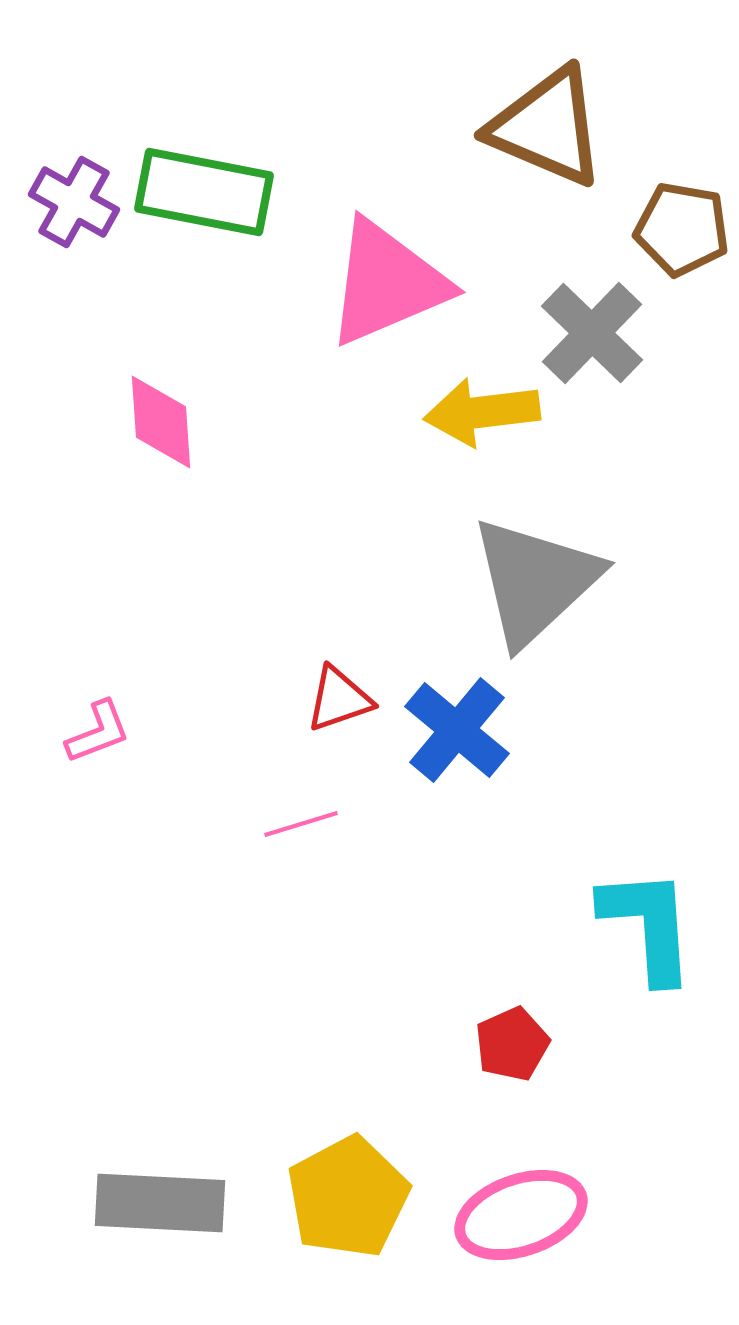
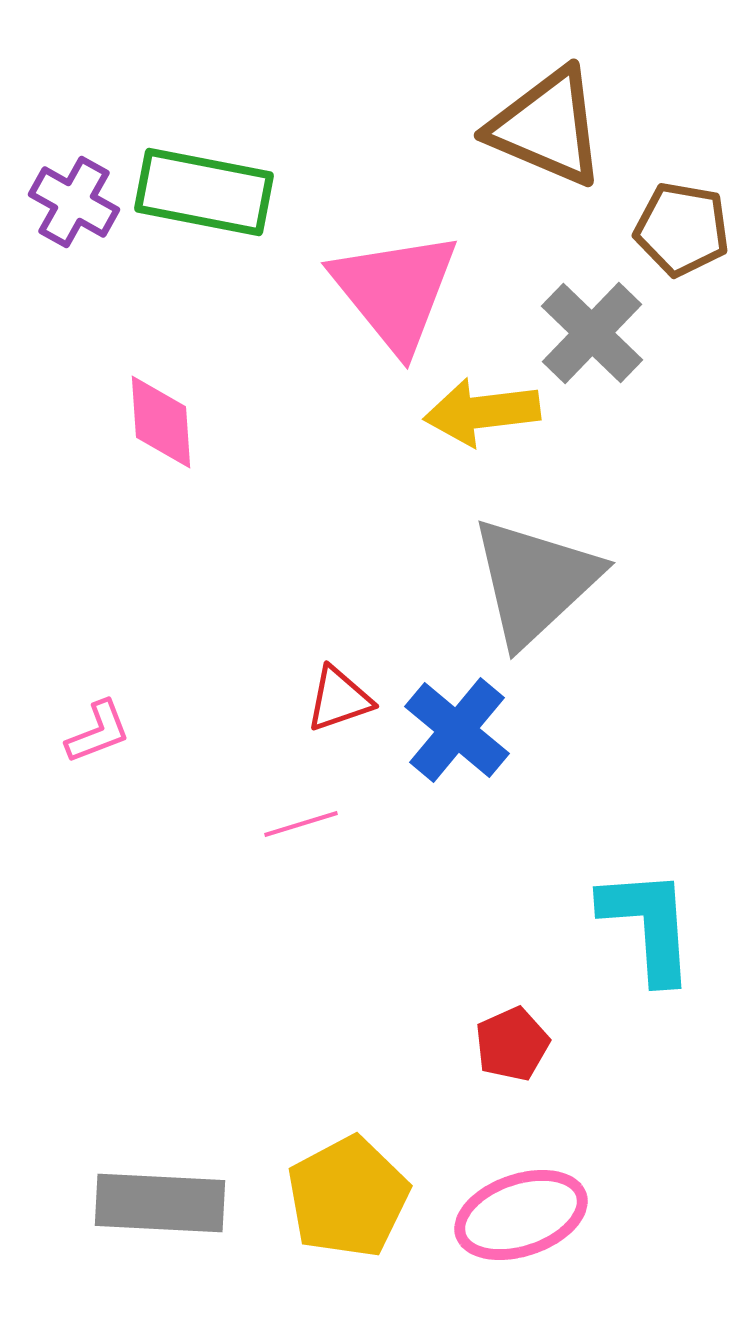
pink triangle: moved 8 px right, 8 px down; rotated 46 degrees counterclockwise
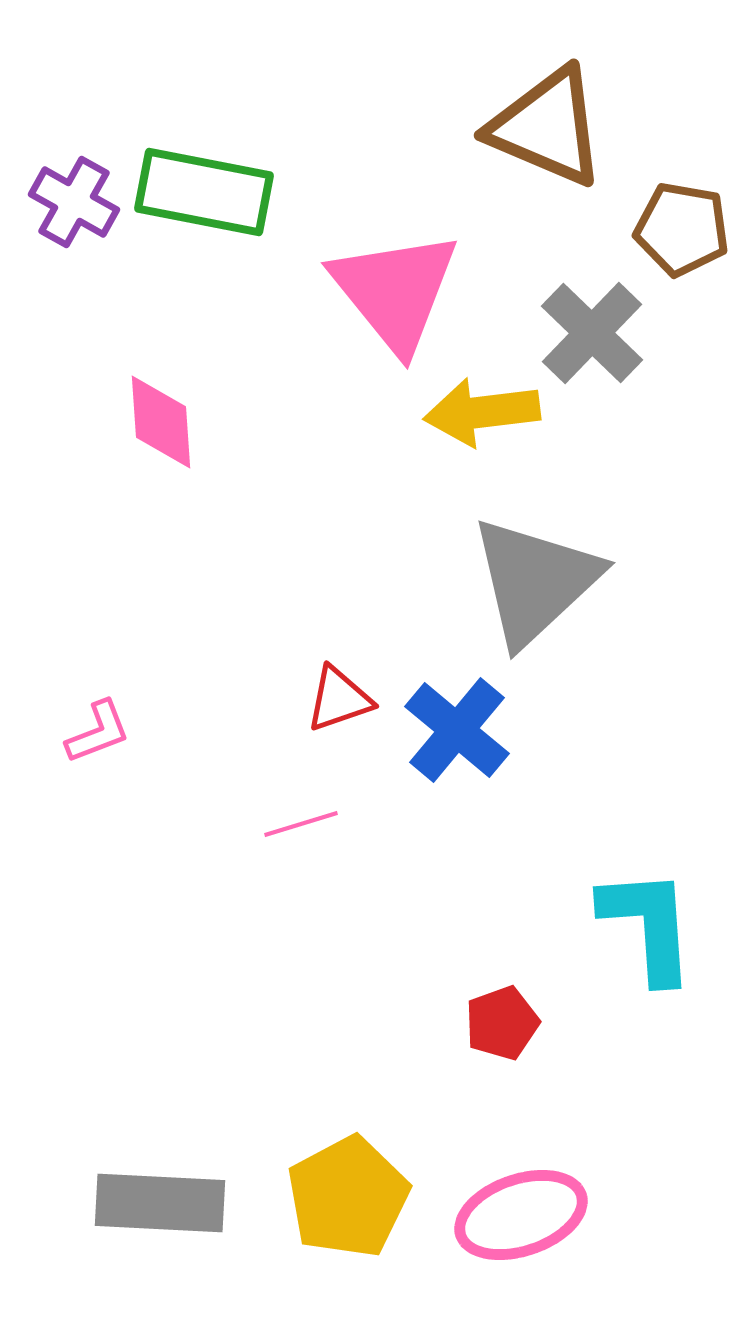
red pentagon: moved 10 px left, 21 px up; rotated 4 degrees clockwise
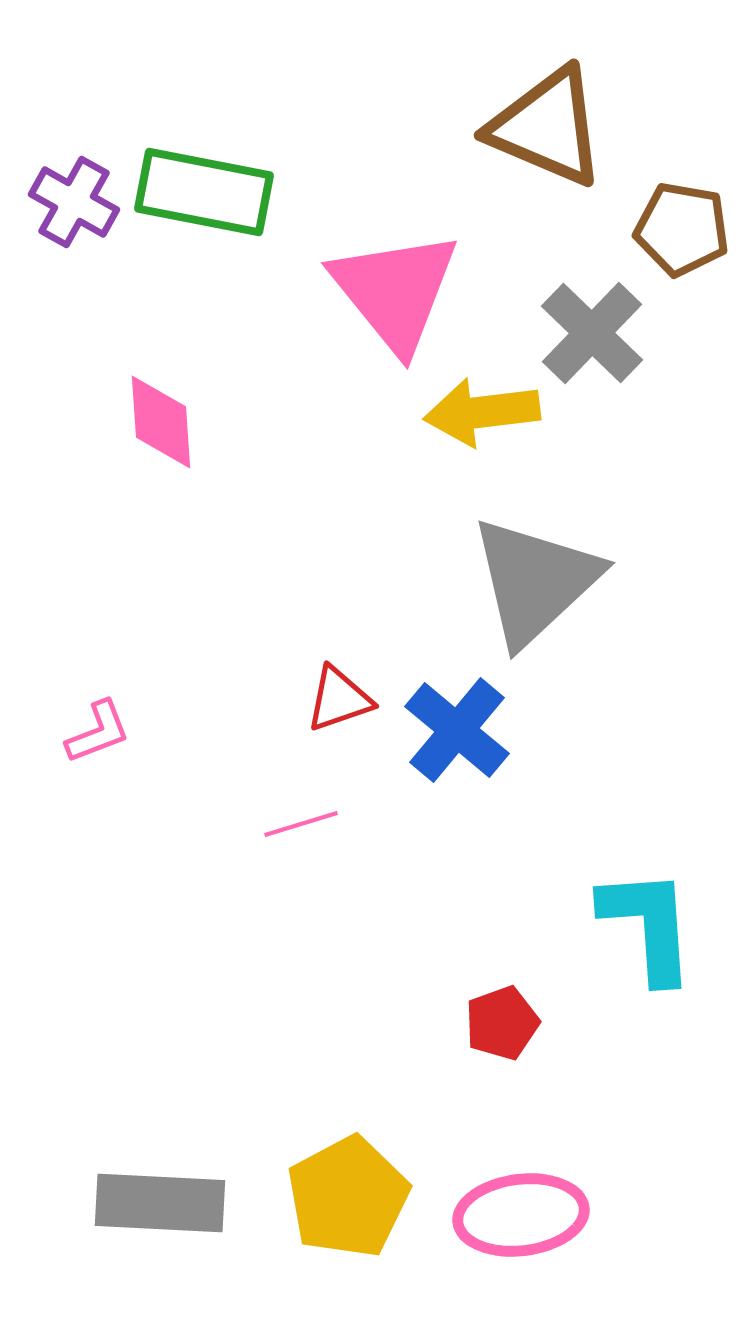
pink ellipse: rotated 12 degrees clockwise
